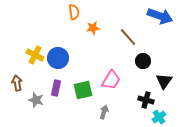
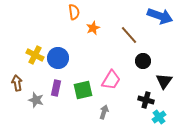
orange star: rotated 16 degrees counterclockwise
brown line: moved 1 px right, 2 px up
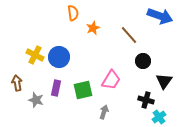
orange semicircle: moved 1 px left, 1 px down
blue circle: moved 1 px right, 1 px up
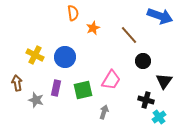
blue circle: moved 6 px right
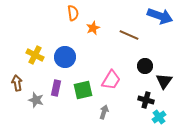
brown line: rotated 24 degrees counterclockwise
black circle: moved 2 px right, 5 px down
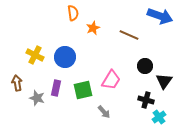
gray star: moved 1 px right, 2 px up
gray arrow: rotated 120 degrees clockwise
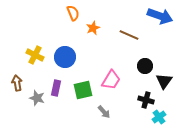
orange semicircle: rotated 14 degrees counterclockwise
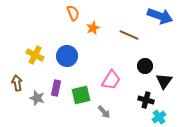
blue circle: moved 2 px right, 1 px up
green square: moved 2 px left, 5 px down
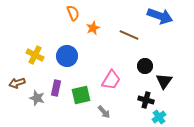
brown arrow: rotated 98 degrees counterclockwise
